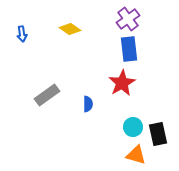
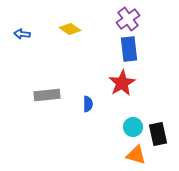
blue arrow: rotated 105 degrees clockwise
gray rectangle: rotated 30 degrees clockwise
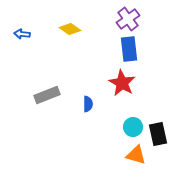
red star: rotated 12 degrees counterclockwise
gray rectangle: rotated 15 degrees counterclockwise
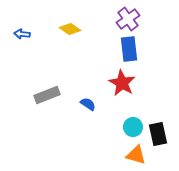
blue semicircle: rotated 56 degrees counterclockwise
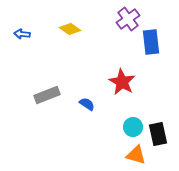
blue rectangle: moved 22 px right, 7 px up
red star: moved 1 px up
blue semicircle: moved 1 px left
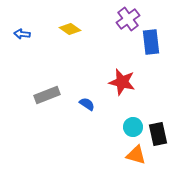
red star: rotated 16 degrees counterclockwise
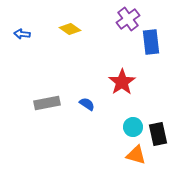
red star: rotated 24 degrees clockwise
gray rectangle: moved 8 px down; rotated 10 degrees clockwise
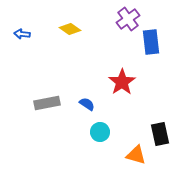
cyan circle: moved 33 px left, 5 px down
black rectangle: moved 2 px right
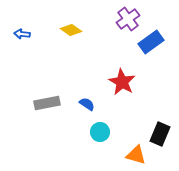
yellow diamond: moved 1 px right, 1 px down
blue rectangle: rotated 60 degrees clockwise
red star: rotated 8 degrees counterclockwise
black rectangle: rotated 35 degrees clockwise
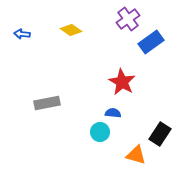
blue semicircle: moved 26 px right, 9 px down; rotated 28 degrees counterclockwise
black rectangle: rotated 10 degrees clockwise
